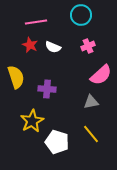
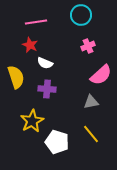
white semicircle: moved 8 px left, 16 px down
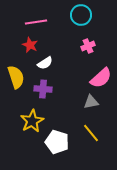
white semicircle: rotated 56 degrees counterclockwise
pink semicircle: moved 3 px down
purple cross: moved 4 px left
yellow line: moved 1 px up
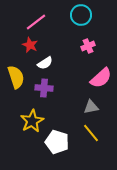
pink line: rotated 30 degrees counterclockwise
purple cross: moved 1 px right, 1 px up
gray triangle: moved 5 px down
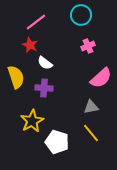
white semicircle: rotated 70 degrees clockwise
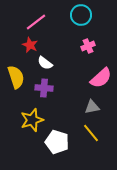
gray triangle: moved 1 px right
yellow star: moved 1 px up; rotated 10 degrees clockwise
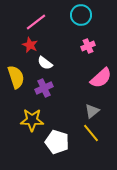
purple cross: rotated 30 degrees counterclockwise
gray triangle: moved 4 px down; rotated 28 degrees counterclockwise
yellow star: rotated 20 degrees clockwise
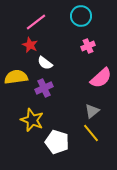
cyan circle: moved 1 px down
yellow semicircle: rotated 80 degrees counterclockwise
yellow star: rotated 20 degrees clockwise
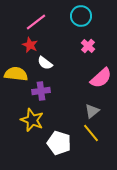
pink cross: rotated 24 degrees counterclockwise
yellow semicircle: moved 3 px up; rotated 15 degrees clockwise
purple cross: moved 3 px left, 3 px down; rotated 18 degrees clockwise
white pentagon: moved 2 px right, 1 px down
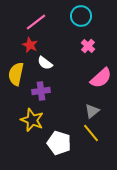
yellow semicircle: rotated 85 degrees counterclockwise
